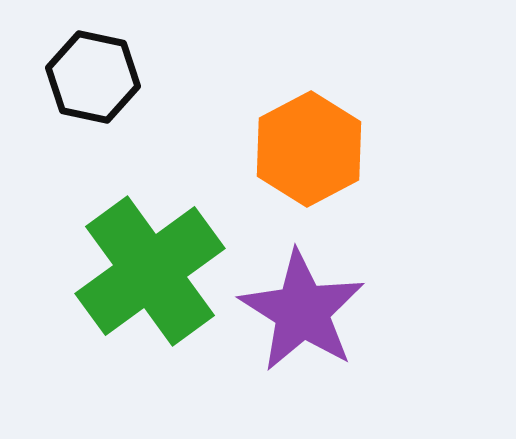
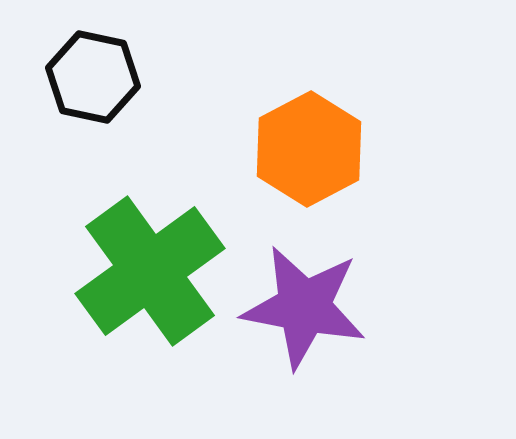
purple star: moved 2 px right, 4 px up; rotated 21 degrees counterclockwise
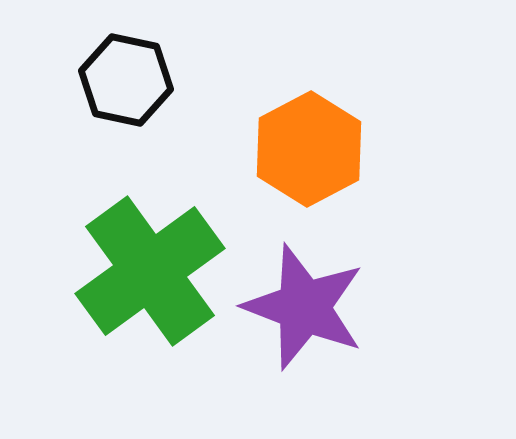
black hexagon: moved 33 px right, 3 px down
purple star: rotated 10 degrees clockwise
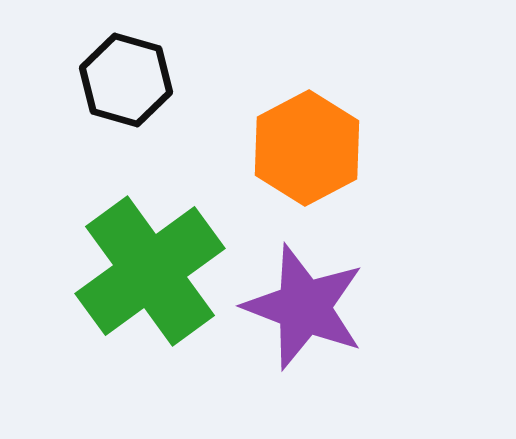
black hexagon: rotated 4 degrees clockwise
orange hexagon: moved 2 px left, 1 px up
